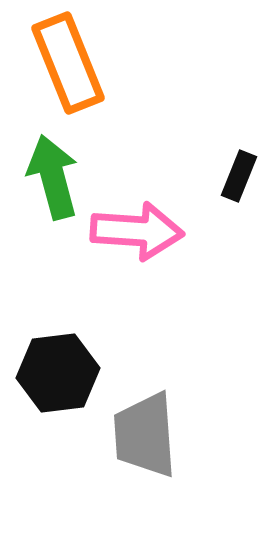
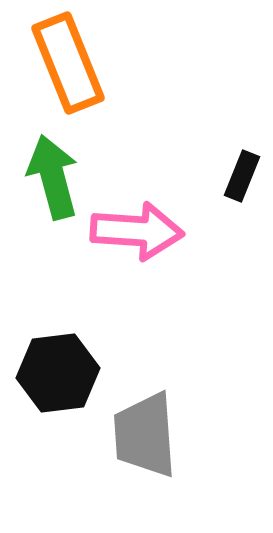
black rectangle: moved 3 px right
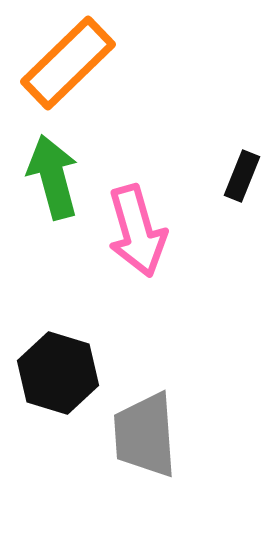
orange rectangle: rotated 68 degrees clockwise
pink arrow: rotated 70 degrees clockwise
black hexagon: rotated 24 degrees clockwise
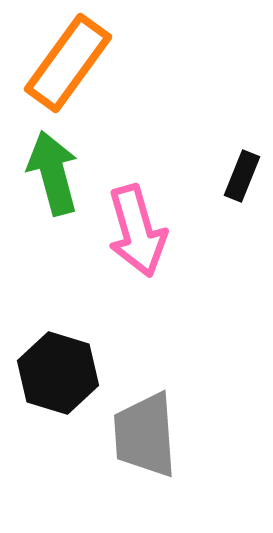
orange rectangle: rotated 10 degrees counterclockwise
green arrow: moved 4 px up
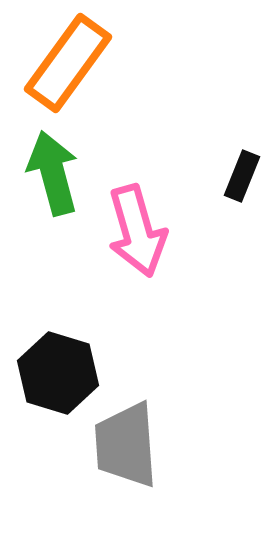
gray trapezoid: moved 19 px left, 10 px down
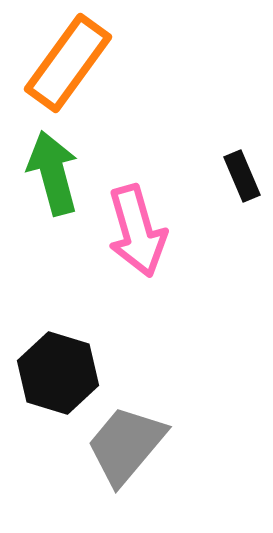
black rectangle: rotated 45 degrees counterclockwise
gray trapezoid: rotated 44 degrees clockwise
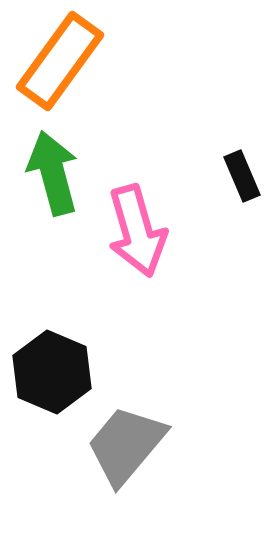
orange rectangle: moved 8 px left, 2 px up
black hexagon: moved 6 px left, 1 px up; rotated 6 degrees clockwise
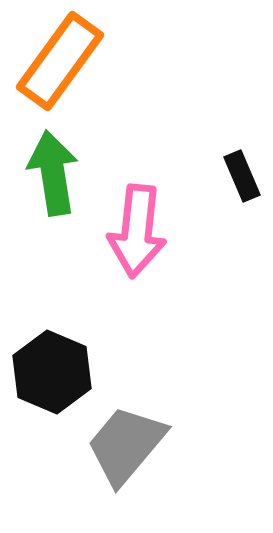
green arrow: rotated 6 degrees clockwise
pink arrow: rotated 22 degrees clockwise
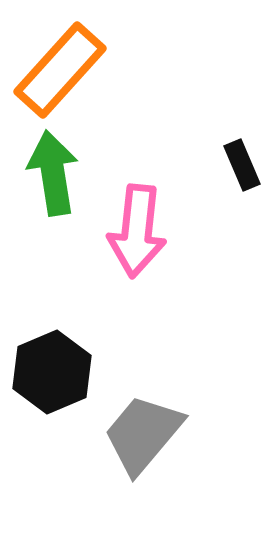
orange rectangle: moved 9 px down; rotated 6 degrees clockwise
black rectangle: moved 11 px up
black hexagon: rotated 14 degrees clockwise
gray trapezoid: moved 17 px right, 11 px up
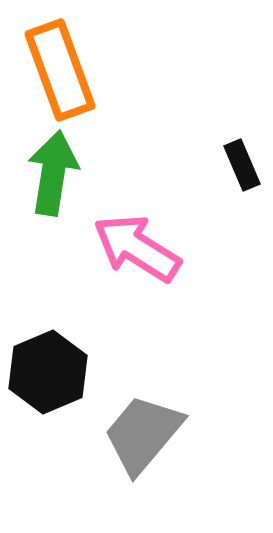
orange rectangle: rotated 62 degrees counterclockwise
green arrow: rotated 18 degrees clockwise
pink arrow: moved 17 px down; rotated 116 degrees clockwise
black hexagon: moved 4 px left
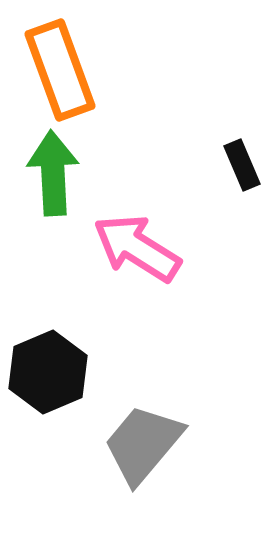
green arrow: rotated 12 degrees counterclockwise
gray trapezoid: moved 10 px down
